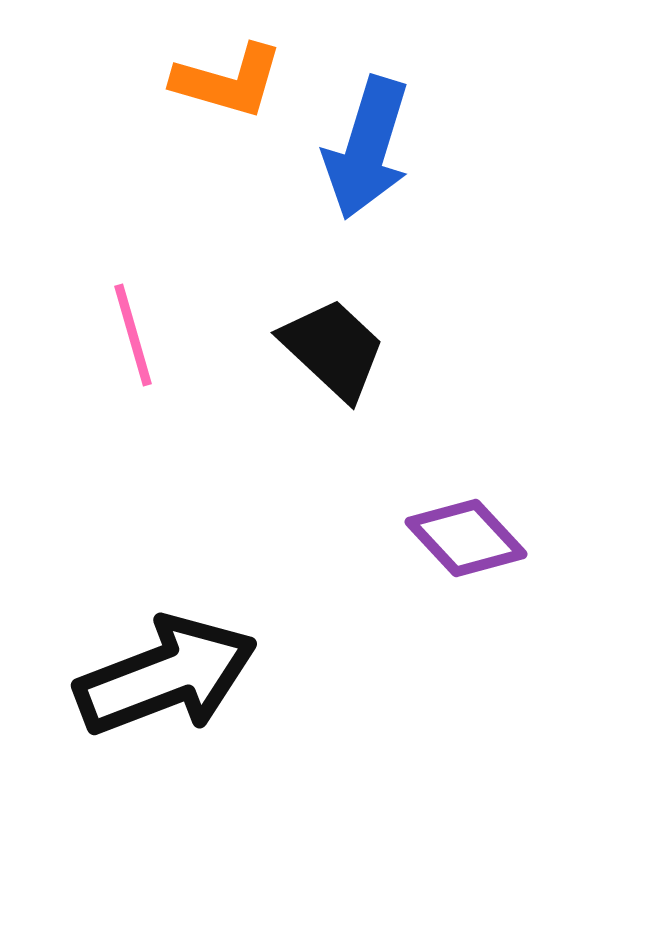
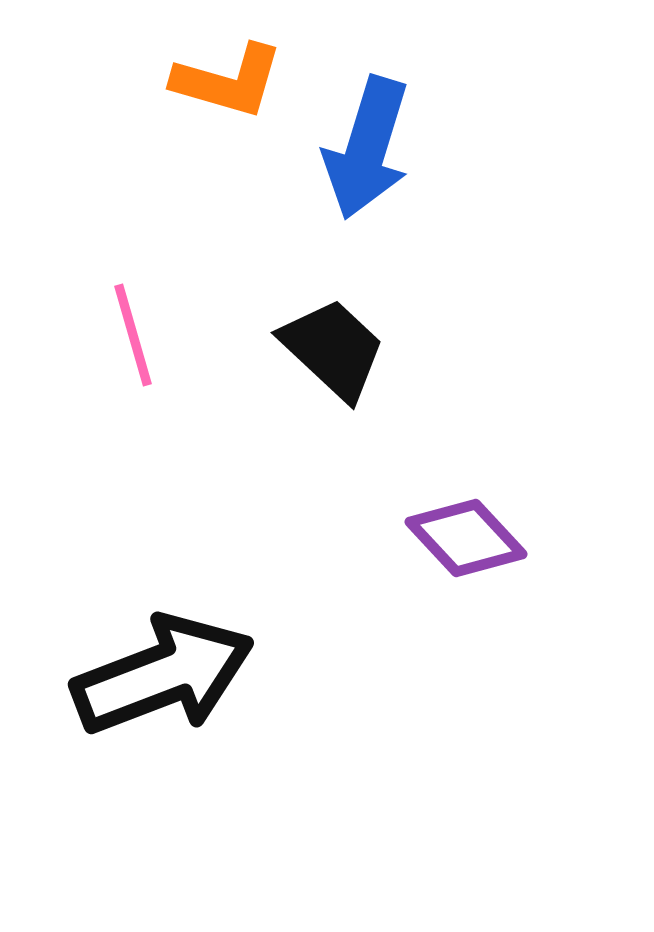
black arrow: moved 3 px left, 1 px up
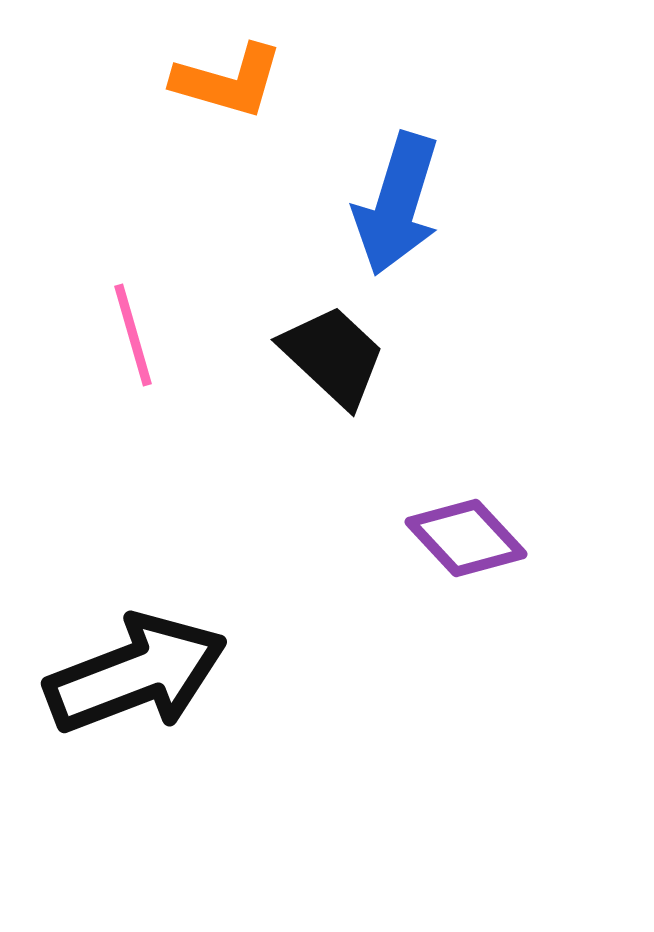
blue arrow: moved 30 px right, 56 px down
black trapezoid: moved 7 px down
black arrow: moved 27 px left, 1 px up
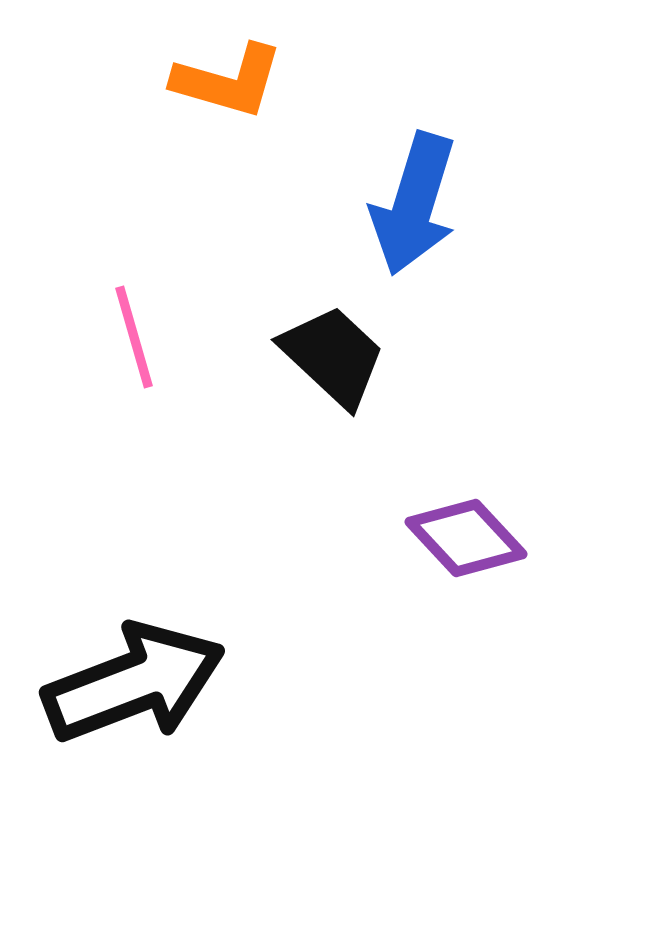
blue arrow: moved 17 px right
pink line: moved 1 px right, 2 px down
black arrow: moved 2 px left, 9 px down
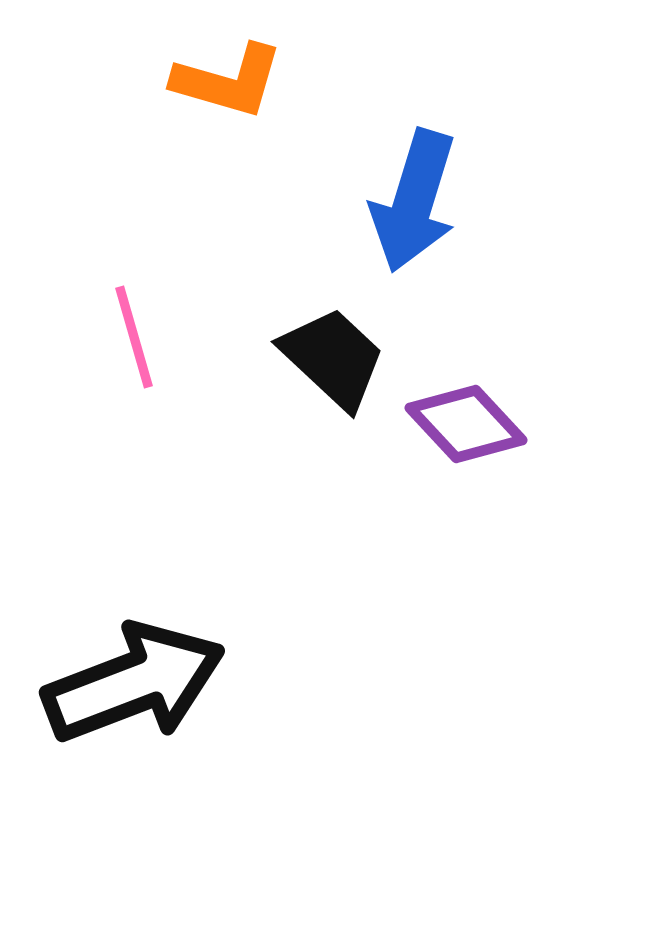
blue arrow: moved 3 px up
black trapezoid: moved 2 px down
purple diamond: moved 114 px up
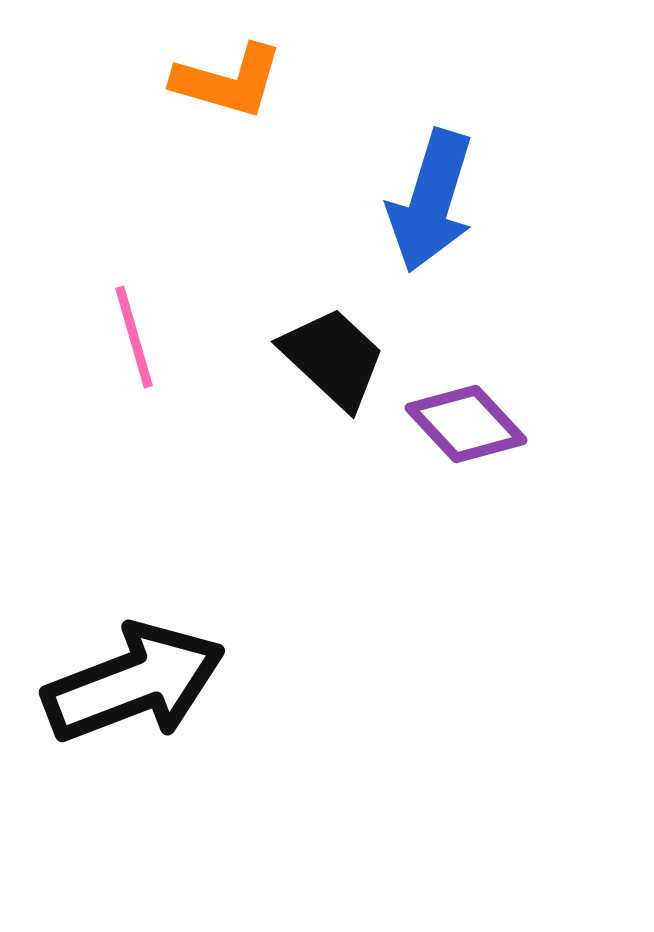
blue arrow: moved 17 px right
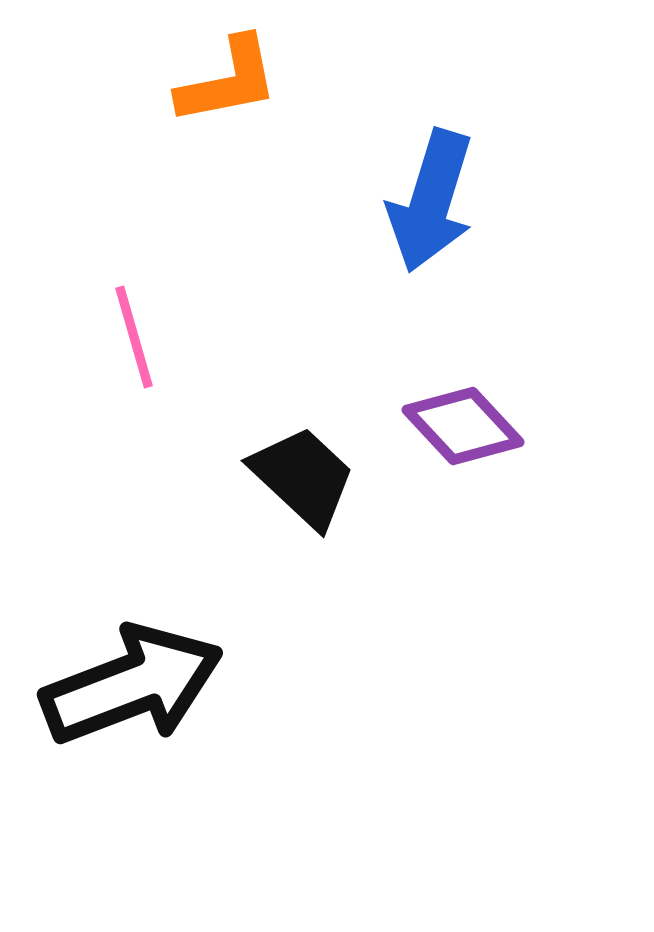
orange L-shape: rotated 27 degrees counterclockwise
black trapezoid: moved 30 px left, 119 px down
purple diamond: moved 3 px left, 2 px down
black arrow: moved 2 px left, 2 px down
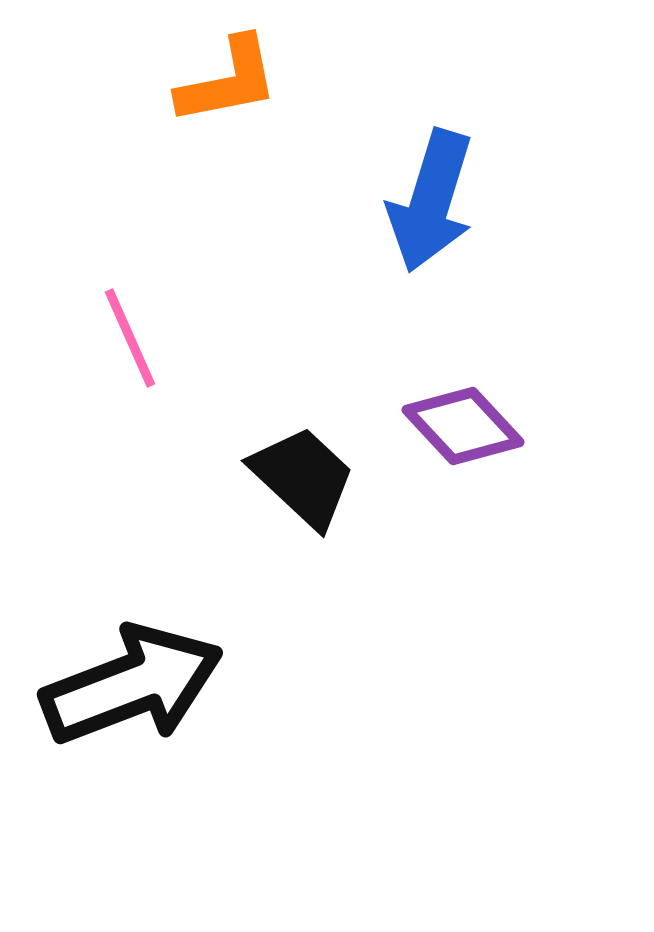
pink line: moved 4 px left, 1 px down; rotated 8 degrees counterclockwise
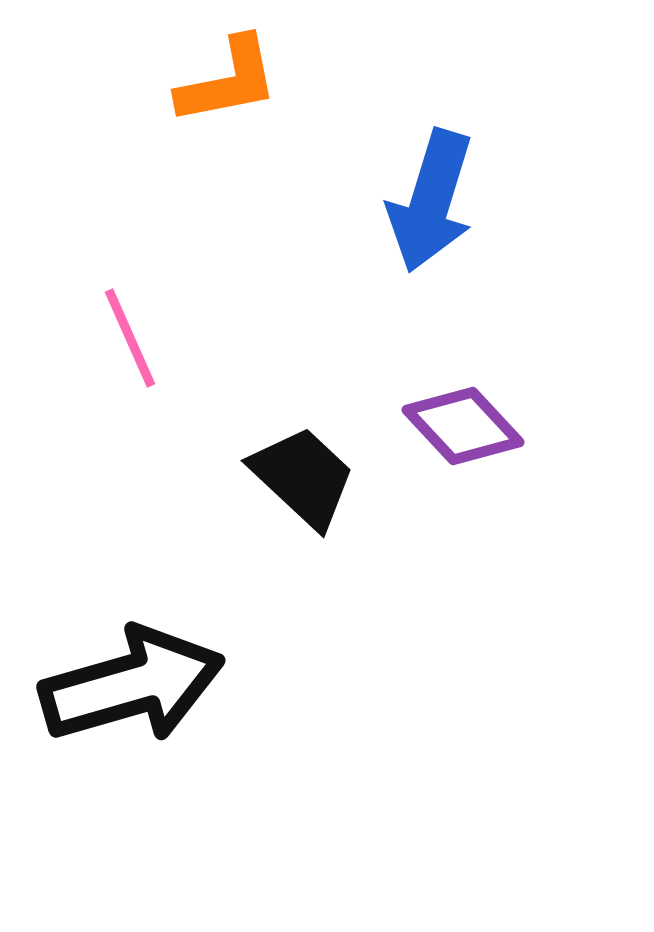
black arrow: rotated 5 degrees clockwise
